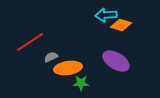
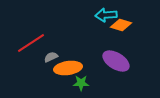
red line: moved 1 px right, 1 px down
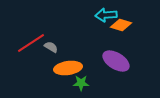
gray semicircle: moved 10 px up; rotated 56 degrees clockwise
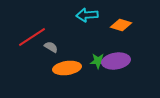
cyan arrow: moved 19 px left
red line: moved 1 px right, 6 px up
purple ellipse: rotated 40 degrees counterclockwise
orange ellipse: moved 1 px left
green star: moved 17 px right, 22 px up
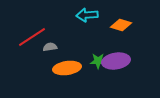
gray semicircle: moved 1 px left; rotated 40 degrees counterclockwise
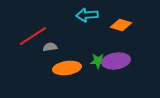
red line: moved 1 px right, 1 px up
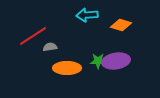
orange ellipse: rotated 8 degrees clockwise
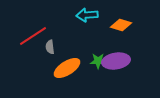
gray semicircle: rotated 88 degrees counterclockwise
orange ellipse: rotated 32 degrees counterclockwise
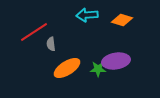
orange diamond: moved 1 px right, 5 px up
red line: moved 1 px right, 4 px up
gray semicircle: moved 1 px right, 3 px up
green star: moved 8 px down
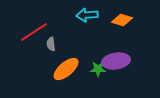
orange ellipse: moved 1 px left, 1 px down; rotated 8 degrees counterclockwise
